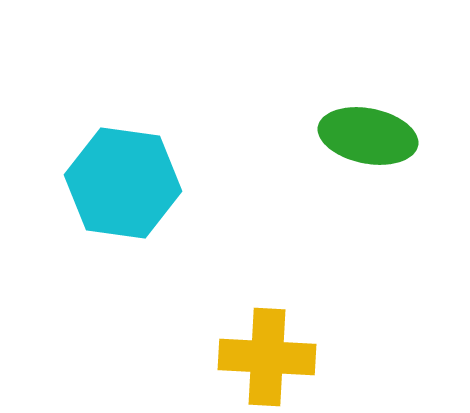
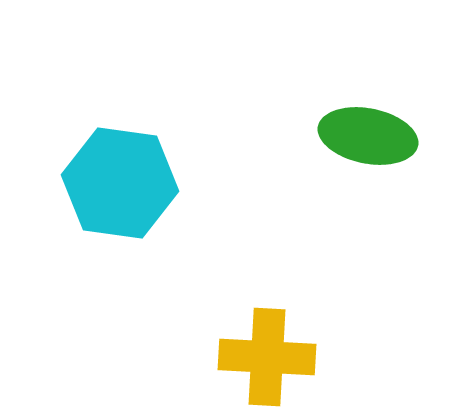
cyan hexagon: moved 3 px left
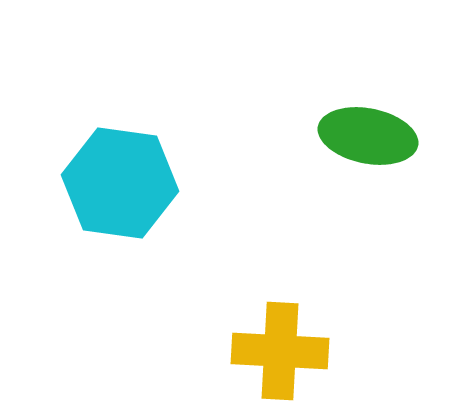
yellow cross: moved 13 px right, 6 px up
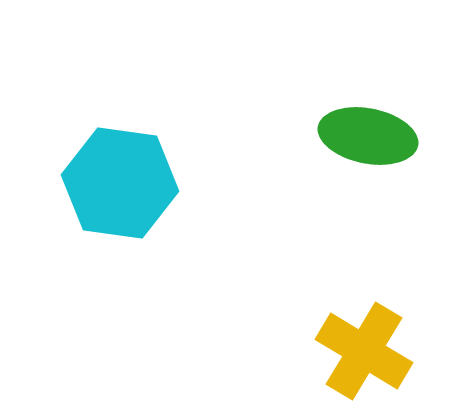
yellow cross: moved 84 px right; rotated 28 degrees clockwise
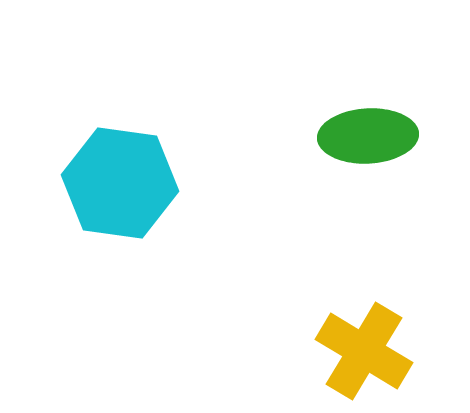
green ellipse: rotated 14 degrees counterclockwise
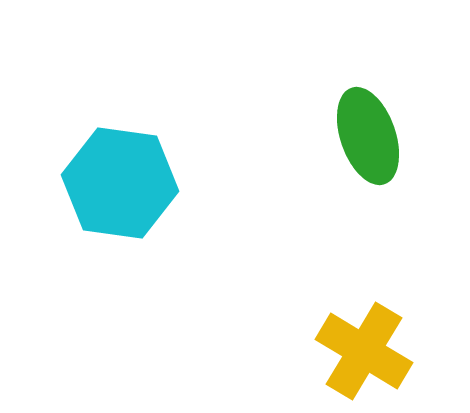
green ellipse: rotated 74 degrees clockwise
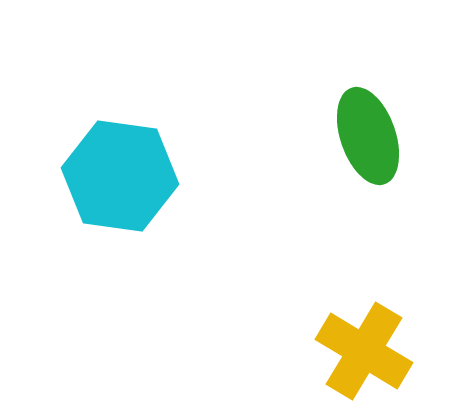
cyan hexagon: moved 7 px up
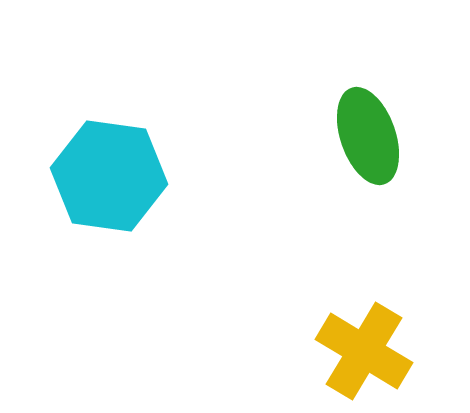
cyan hexagon: moved 11 px left
